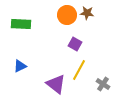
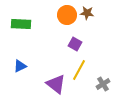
gray cross: rotated 24 degrees clockwise
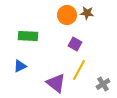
green rectangle: moved 7 px right, 12 px down
purple triangle: moved 1 px up
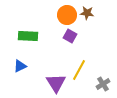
purple square: moved 5 px left, 8 px up
purple triangle: rotated 20 degrees clockwise
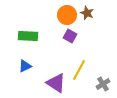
brown star: rotated 16 degrees clockwise
blue triangle: moved 5 px right
purple triangle: rotated 25 degrees counterclockwise
